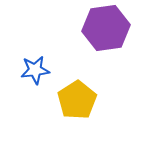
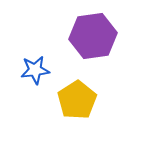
purple hexagon: moved 13 px left, 8 px down
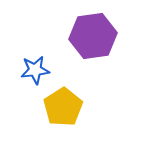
yellow pentagon: moved 14 px left, 7 px down
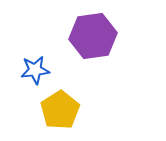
yellow pentagon: moved 3 px left, 3 px down
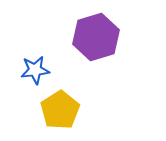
purple hexagon: moved 3 px right, 1 px down; rotated 9 degrees counterclockwise
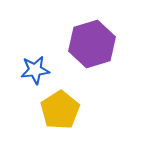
purple hexagon: moved 4 px left, 7 px down
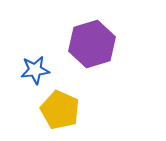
yellow pentagon: rotated 15 degrees counterclockwise
